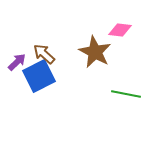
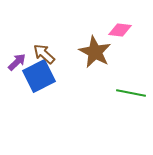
green line: moved 5 px right, 1 px up
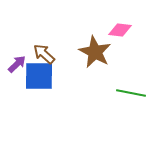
purple arrow: moved 2 px down
blue square: rotated 28 degrees clockwise
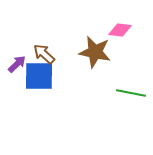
brown star: rotated 16 degrees counterclockwise
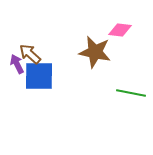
brown arrow: moved 14 px left
purple arrow: rotated 72 degrees counterclockwise
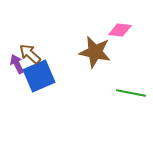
blue square: rotated 24 degrees counterclockwise
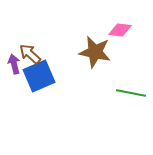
purple arrow: moved 3 px left; rotated 12 degrees clockwise
